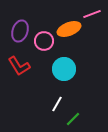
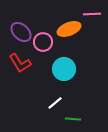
pink line: rotated 18 degrees clockwise
purple ellipse: moved 1 px right, 1 px down; rotated 65 degrees counterclockwise
pink circle: moved 1 px left, 1 px down
red L-shape: moved 1 px right, 3 px up
white line: moved 2 px left, 1 px up; rotated 21 degrees clockwise
green line: rotated 49 degrees clockwise
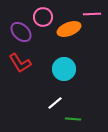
pink circle: moved 25 px up
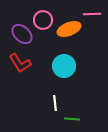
pink circle: moved 3 px down
purple ellipse: moved 1 px right, 2 px down
cyan circle: moved 3 px up
white line: rotated 56 degrees counterclockwise
green line: moved 1 px left
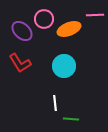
pink line: moved 3 px right, 1 px down
pink circle: moved 1 px right, 1 px up
purple ellipse: moved 3 px up
green line: moved 1 px left
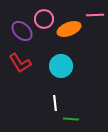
cyan circle: moved 3 px left
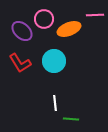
cyan circle: moved 7 px left, 5 px up
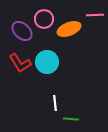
cyan circle: moved 7 px left, 1 px down
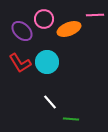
white line: moved 5 px left, 1 px up; rotated 35 degrees counterclockwise
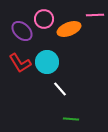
white line: moved 10 px right, 13 px up
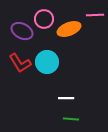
purple ellipse: rotated 15 degrees counterclockwise
white line: moved 6 px right, 9 px down; rotated 49 degrees counterclockwise
